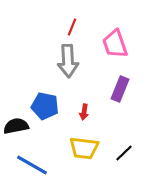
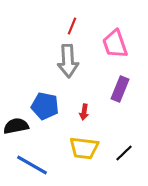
red line: moved 1 px up
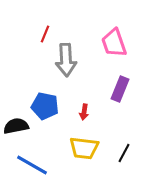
red line: moved 27 px left, 8 px down
pink trapezoid: moved 1 px left, 1 px up
gray arrow: moved 2 px left, 1 px up
black line: rotated 18 degrees counterclockwise
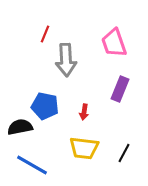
black semicircle: moved 4 px right, 1 px down
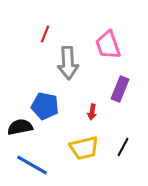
pink trapezoid: moved 6 px left, 2 px down
gray arrow: moved 2 px right, 3 px down
red arrow: moved 8 px right
yellow trapezoid: rotated 20 degrees counterclockwise
black line: moved 1 px left, 6 px up
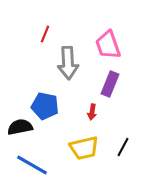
purple rectangle: moved 10 px left, 5 px up
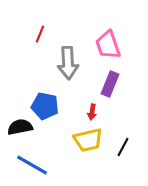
red line: moved 5 px left
yellow trapezoid: moved 4 px right, 8 px up
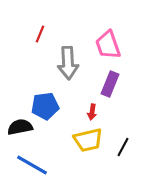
blue pentagon: rotated 20 degrees counterclockwise
